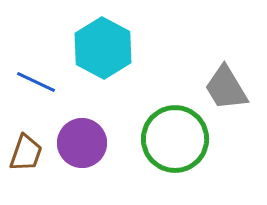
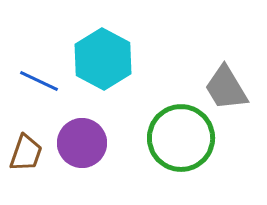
cyan hexagon: moved 11 px down
blue line: moved 3 px right, 1 px up
green circle: moved 6 px right, 1 px up
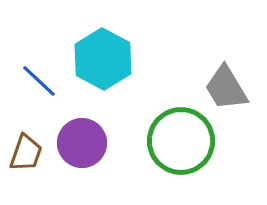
blue line: rotated 18 degrees clockwise
green circle: moved 3 px down
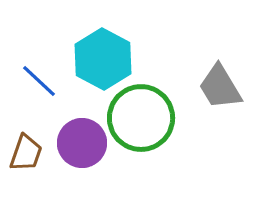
gray trapezoid: moved 6 px left, 1 px up
green circle: moved 40 px left, 23 px up
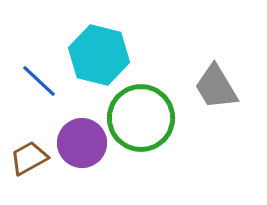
cyan hexagon: moved 4 px left, 4 px up; rotated 14 degrees counterclockwise
gray trapezoid: moved 4 px left
brown trapezoid: moved 3 px right, 5 px down; rotated 138 degrees counterclockwise
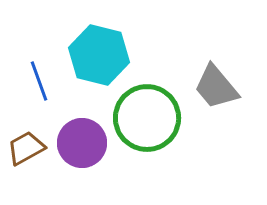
blue line: rotated 27 degrees clockwise
gray trapezoid: rotated 9 degrees counterclockwise
green circle: moved 6 px right
brown trapezoid: moved 3 px left, 10 px up
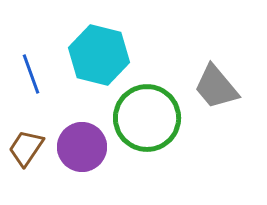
blue line: moved 8 px left, 7 px up
purple circle: moved 4 px down
brown trapezoid: rotated 27 degrees counterclockwise
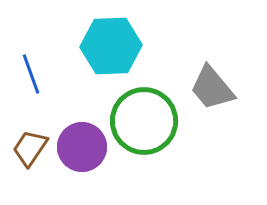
cyan hexagon: moved 12 px right, 9 px up; rotated 16 degrees counterclockwise
gray trapezoid: moved 4 px left, 1 px down
green circle: moved 3 px left, 3 px down
brown trapezoid: moved 4 px right
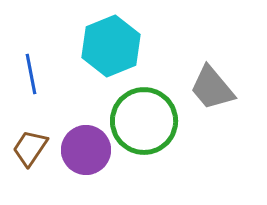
cyan hexagon: rotated 20 degrees counterclockwise
blue line: rotated 9 degrees clockwise
purple circle: moved 4 px right, 3 px down
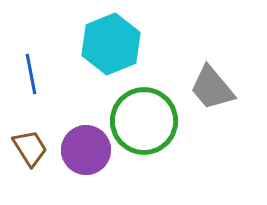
cyan hexagon: moved 2 px up
brown trapezoid: rotated 114 degrees clockwise
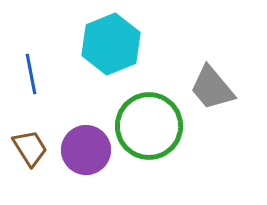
green circle: moved 5 px right, 5 px down
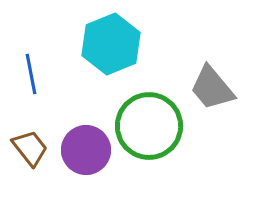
brown trapezoid: rotated 6 degrees counterclockwise
